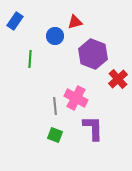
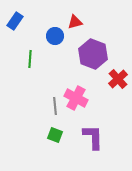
purple L-shape: moved 9 px down
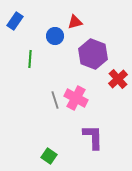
gray line: moved 6 px up; rotated 12 degrees counterclockwise
green square: moved 6 px left, 21 px down; rotated 14 degrees clockwise
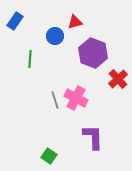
purple hexagon: moved 1 px up
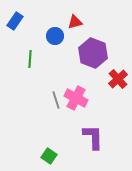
gray line: moved 1 px right
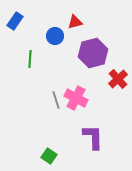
purple hexagon: rotated 24 degrees clockwise
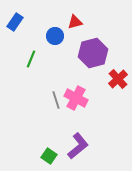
blue rectangle: moved 1 px down
green line: moved 1 px right; rotated 18 degrees clockwise
purple L-shape: moved 15 px left, 9 px down; rotated 52 degrees clockwise
